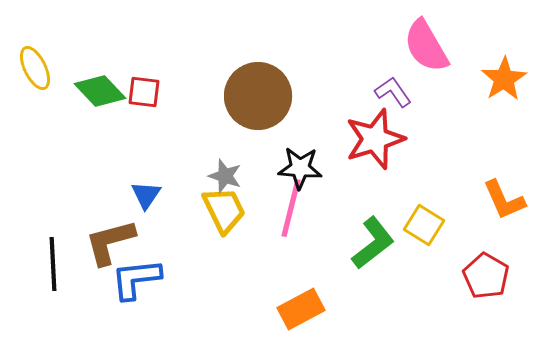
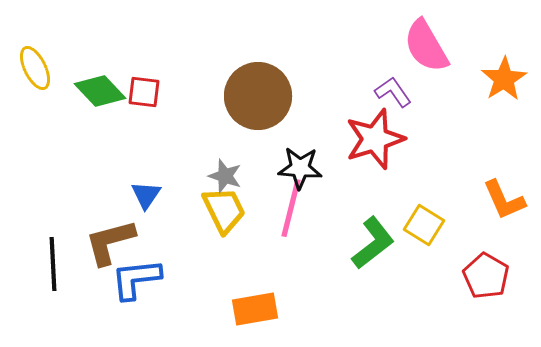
orange rectangle: moved 46 px left; rotated 18 degrees clockwise
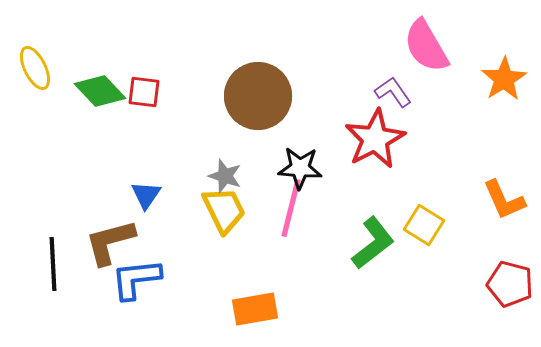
red star: rotated 10 degrees counterclockwise
red pentagon: moved 24 px right, 8 px down; rotated 15 degrees counterclockwise
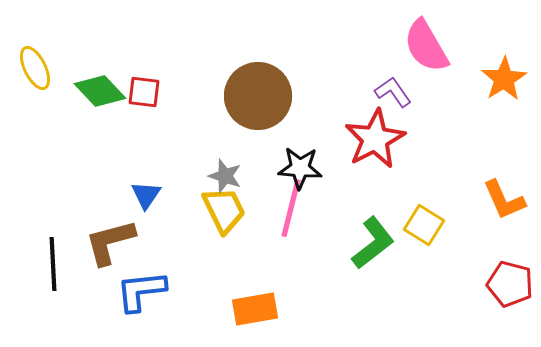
blue L-shape: moved 5 px right, 12 px down
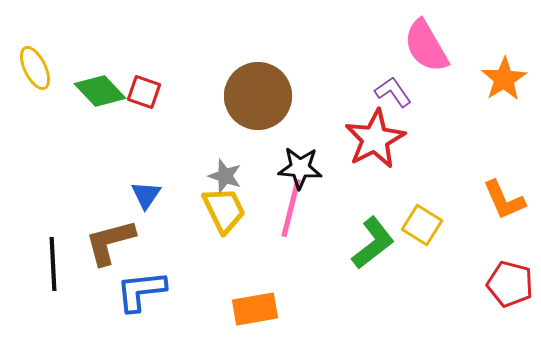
red square: rotated 12 degrees clockwise
yellow square: moved 2 px left
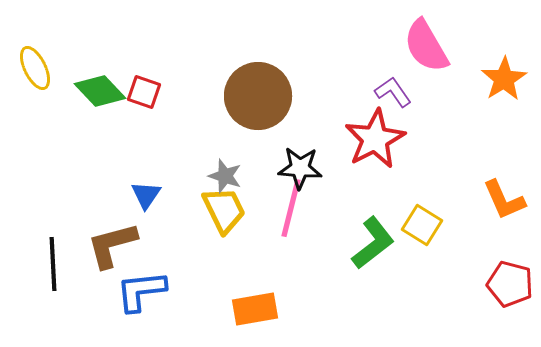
brown L-shape: moved 2 px right, 3 px down
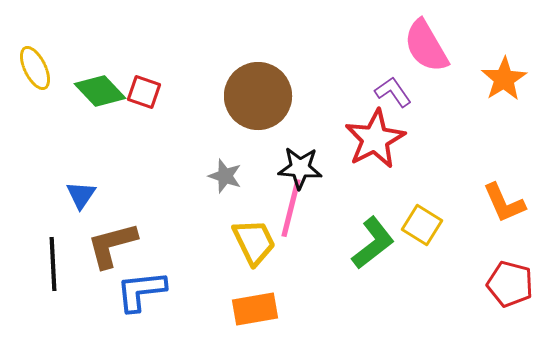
blue triangle: moved 65 px left
orange L-shape: moved 3 px down
yellow trapezoid: moved 30 px right, 32 px down
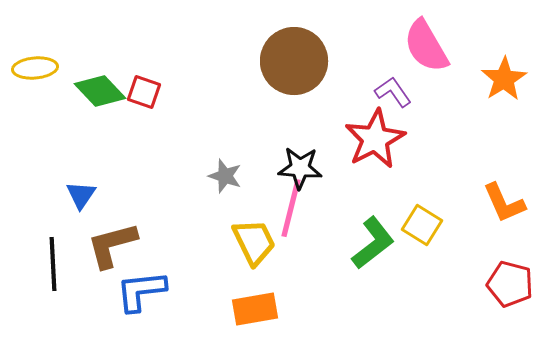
yellow ellipse: rotated 69 degrees counterclockwise
brown circle: moved 36 px right, 35 px up
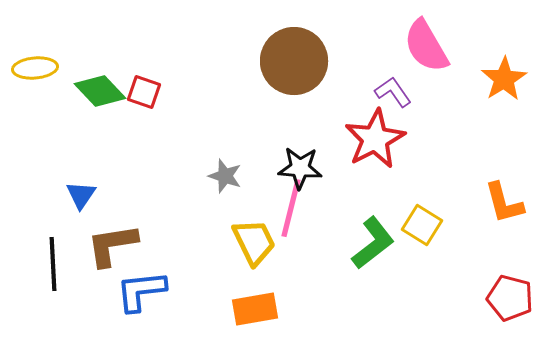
orange L-shape: rotated 9 degrees clockwise
brown L-shape: rotated 6 degrees clockwise
red pentagon: moved 14 px down
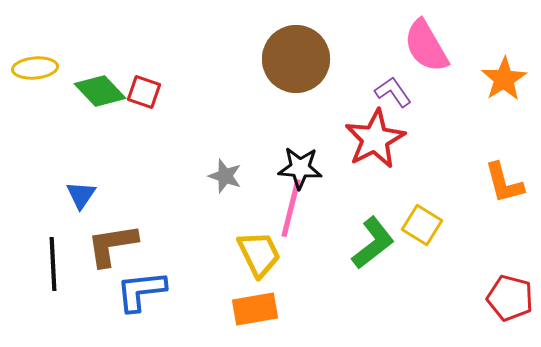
brown circle: moved 2 px right, 2 px up
orange L-shape: moved 20 px up
yellow trapezoid: moved 5 px right, 12 px down
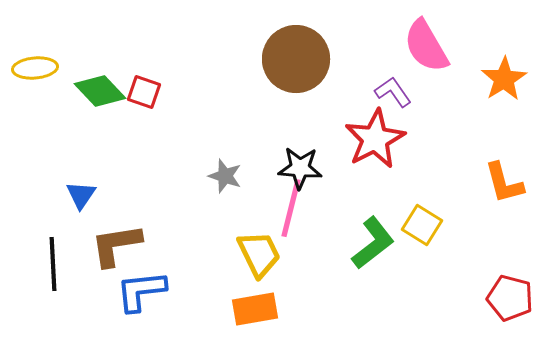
brown L-shape: moved 4 px right
